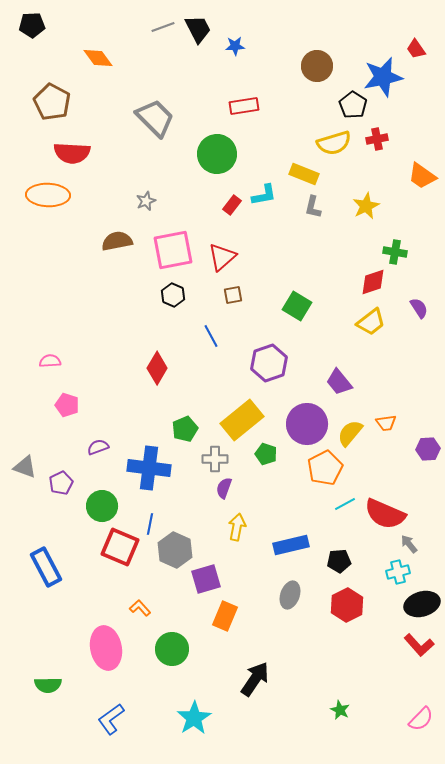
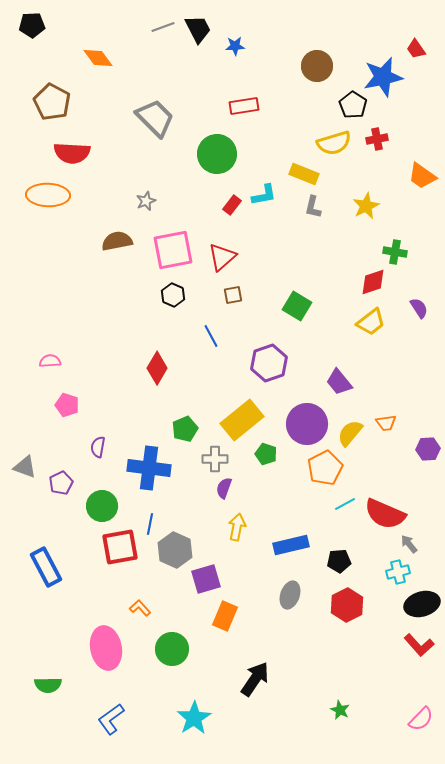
purple semicircle at (98, 447): rotated 60 degrees counterclockwise
red square at (120, 547): rotated 33 degrees counterclockwise
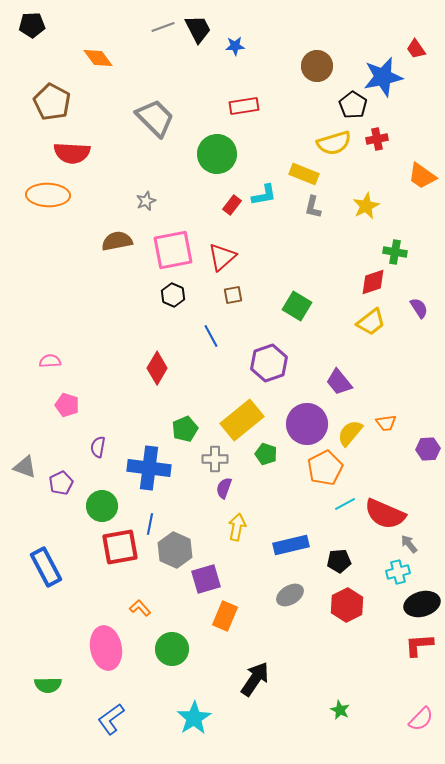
gray ellipse at (290, 595): rotated 40 degrees clockwise
red L-shape at (419, 645): rotated 128 degrees clockwise
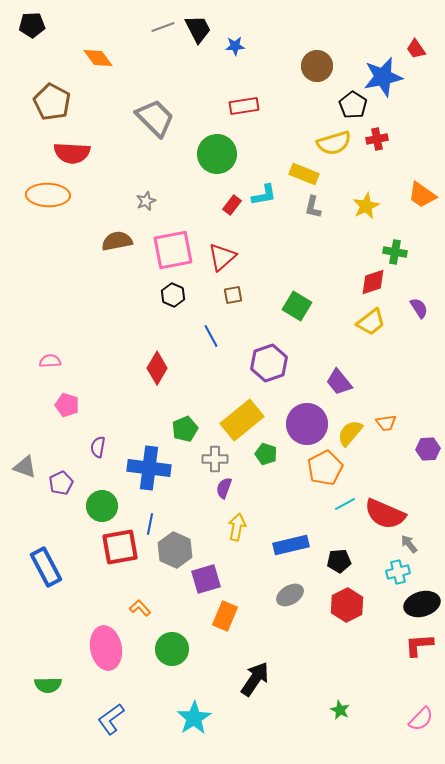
orange trapezoid at (422, 176): moved 19 px down
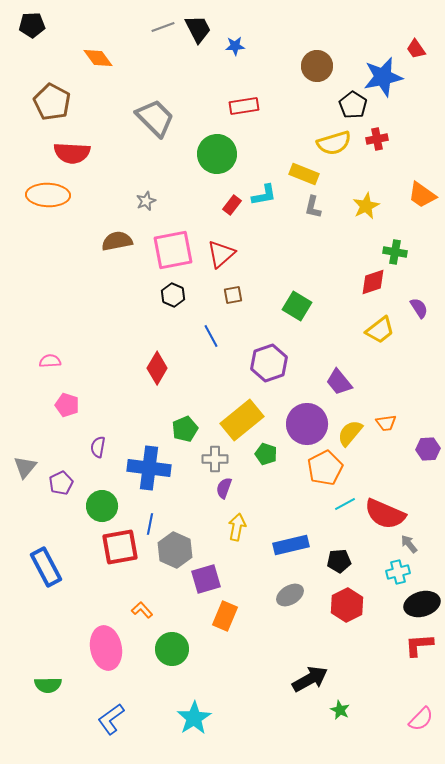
red triangle at (222, 257): moved 1 px left, 3 px up
yellow trapezoid at (371, 322): moved 9 px right, 8 px down
gray triangle at (25, 467): rotated 50 degrees clockwise
orange L-shape at (140, 608): moved 2 px right, 2 px down
black arrow at (255, 679): moved 55 px right; rotated 27 degrees clockwise
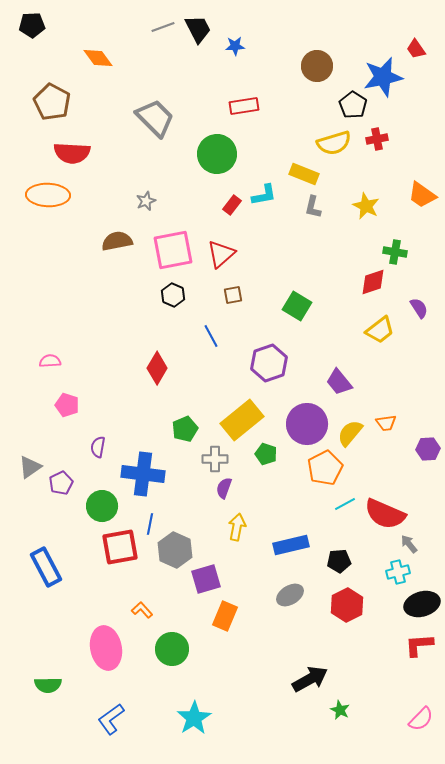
yellow star at (366, 206): rotated 20 degrees counterclockwise
gray triangle at (25, 467): moved 5 px right; rotated 15 degrees clockwise
blue cross at (149, 468): moved 6 px left, 6 px down
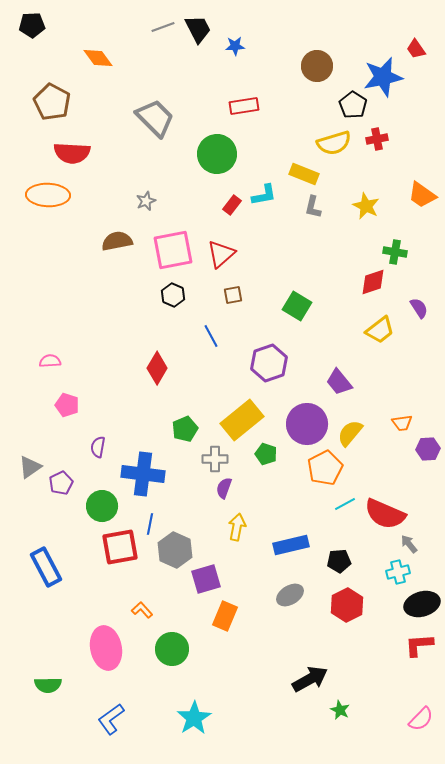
orange trapezoid at (386, 423): moved 16 px right
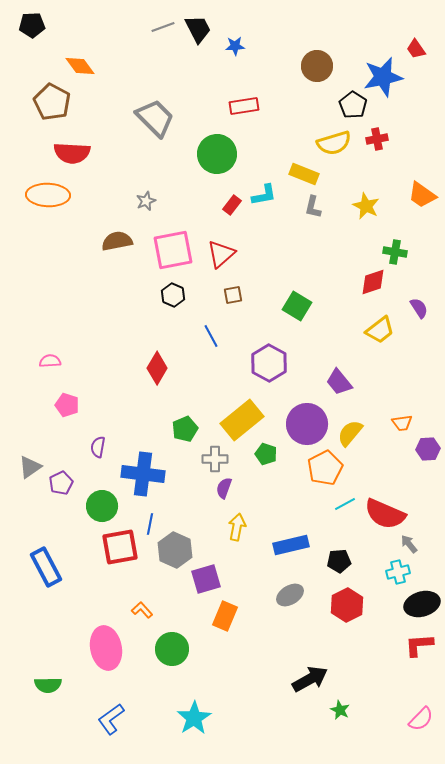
orange diamond at (98, 58): moved 18 px left, 8 px down
purple hexagon at (269, 363): rotated 12 degrees counterclockwise
